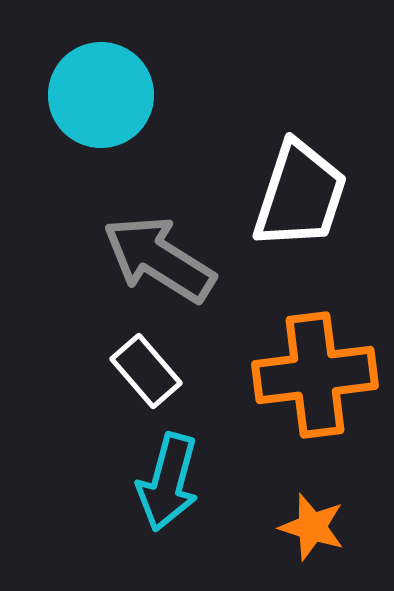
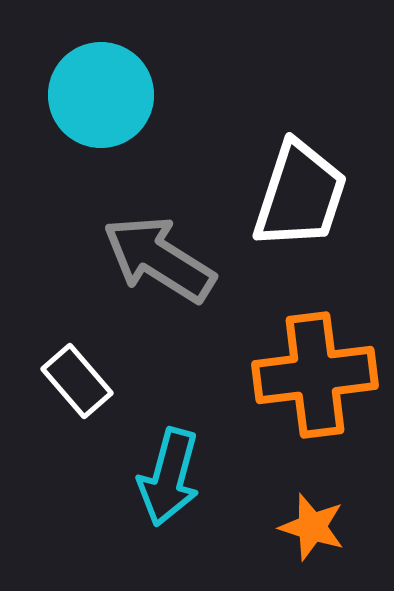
white rectangle: moved 69 px left, 10 px down
cyan arrow: moved 1 px right, 5 px up
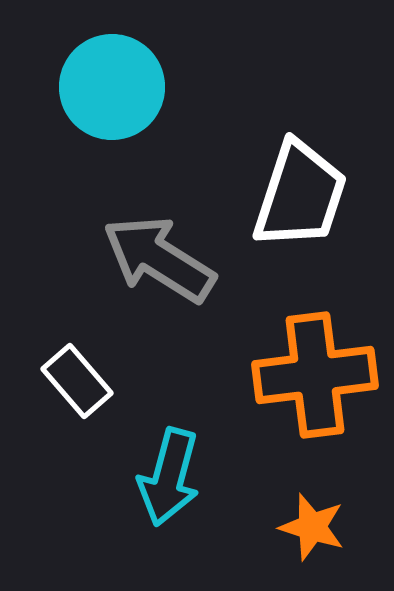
cyan circle: moved 11 px right, 8 px up
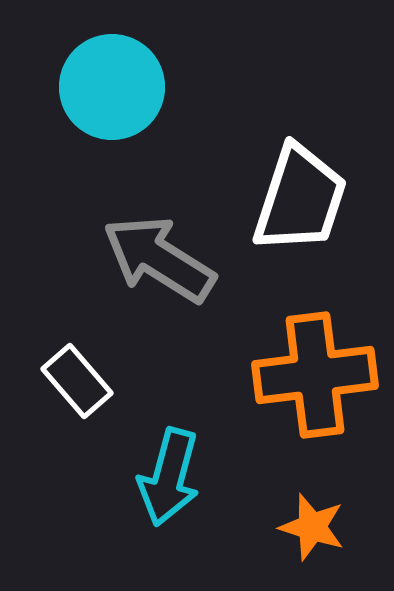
white trapezoid: moved 4 px down
